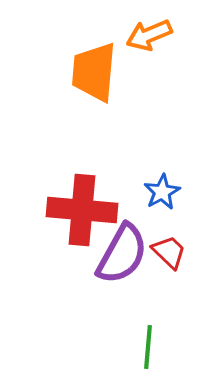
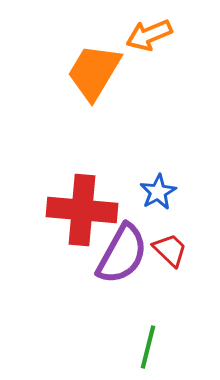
orange trapezoid: rotated 26 degrees clockwise
blue star: moved 4 px left
red trapezoid: moved 1 px right, 2 px up
green line: rotated 9 degrees clockwise
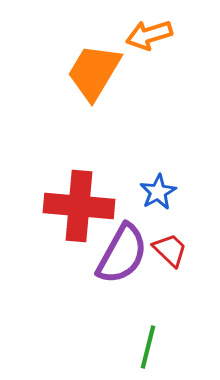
orange arrow: rotated 6 degrees clockwise
red cross: moved 3 px left, 4 px up
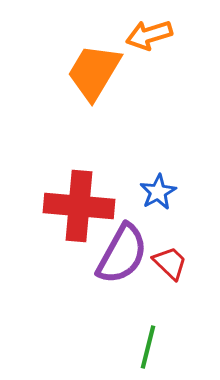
red trapezoid: moved 13 px down
